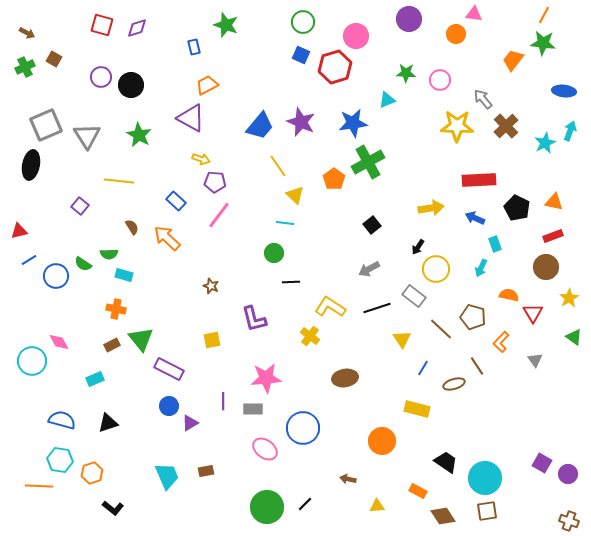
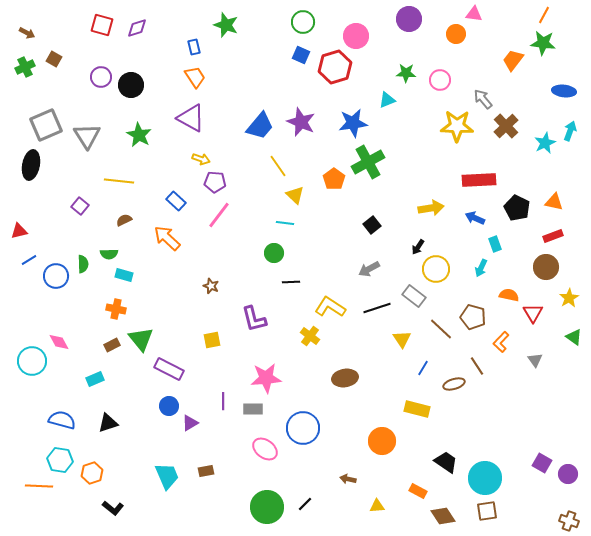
orange trapezoid at (207, 85): moved 12 px left, 8 px up; rotated 85 degrees clockwise
brown semicircle at (132, 227): moved 8 px left, 7 px up; rotated 84 degrees counterclockwise
green semicircle at (83, 264): rotated 126 degrees counterclockwise
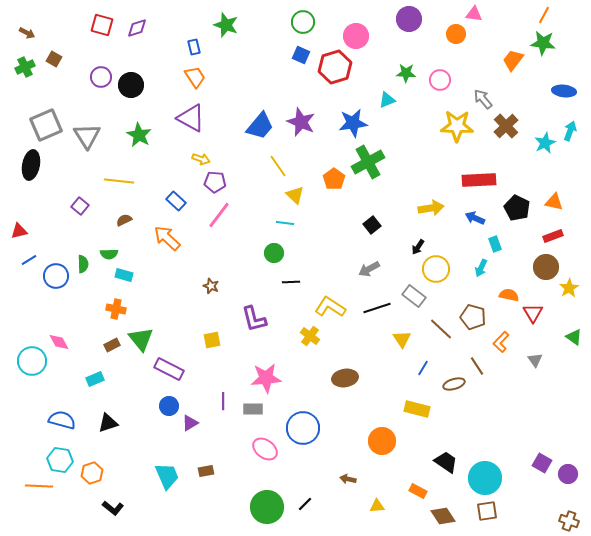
yellow star at (569, 298): moved 10 px up
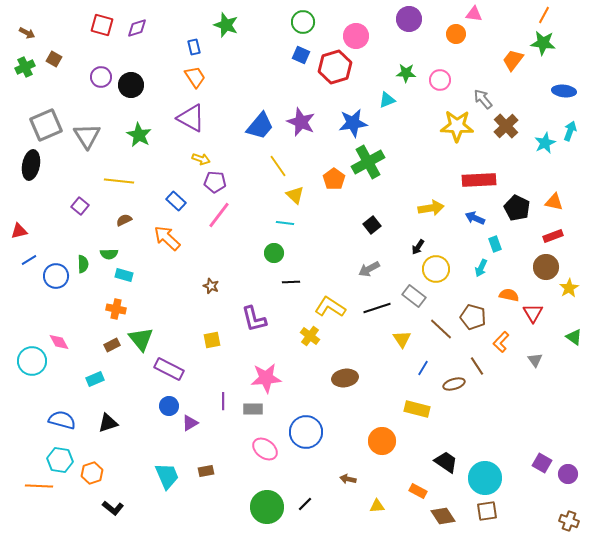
blue circle at (303, 428): moved 3 px right, 4 px down
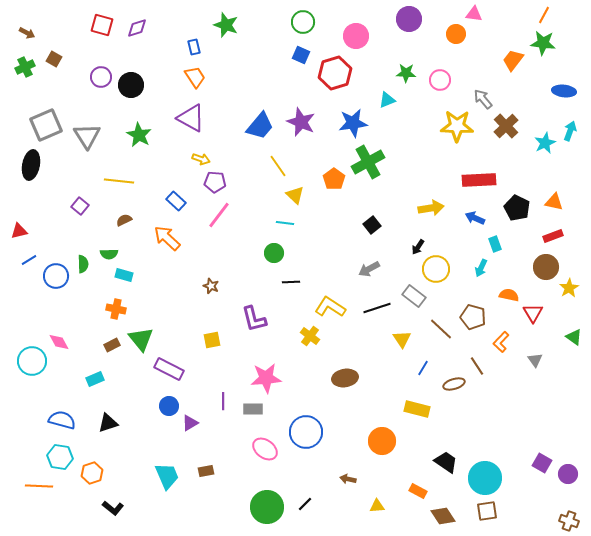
red hexagon at (335, 67): moved 6 px down
cyan hexagon at (60, 460): moved 3 px up
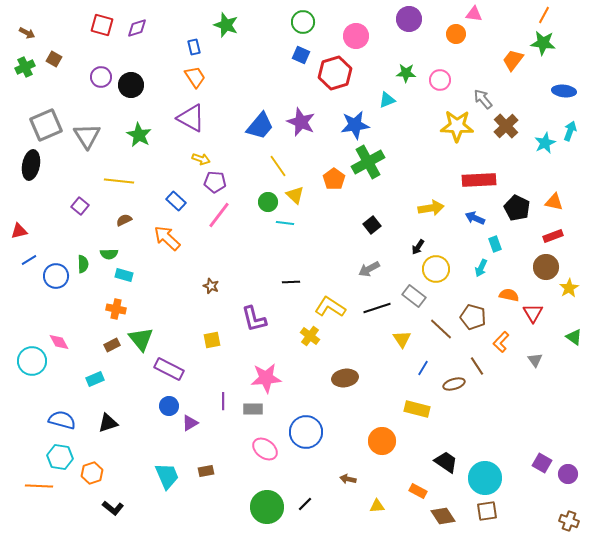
blue star at (353, 123): moved 2 px right, 2 px down
green circle at (274, 253): moved 6 px left, 51 px up
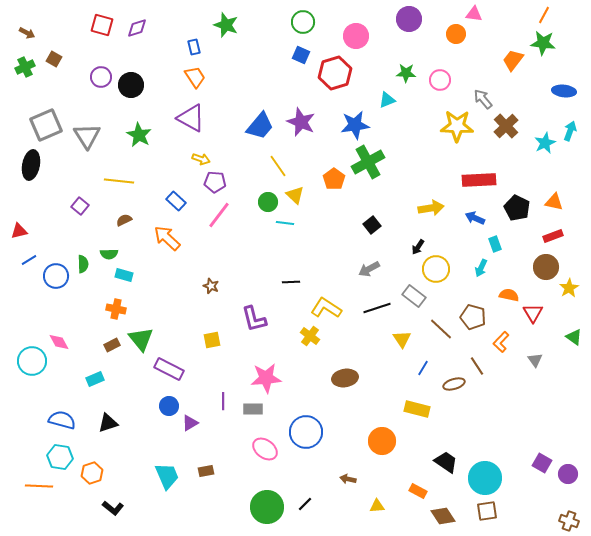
yellow L-shape at (330, 307): moved 4 px left, 1 px down
